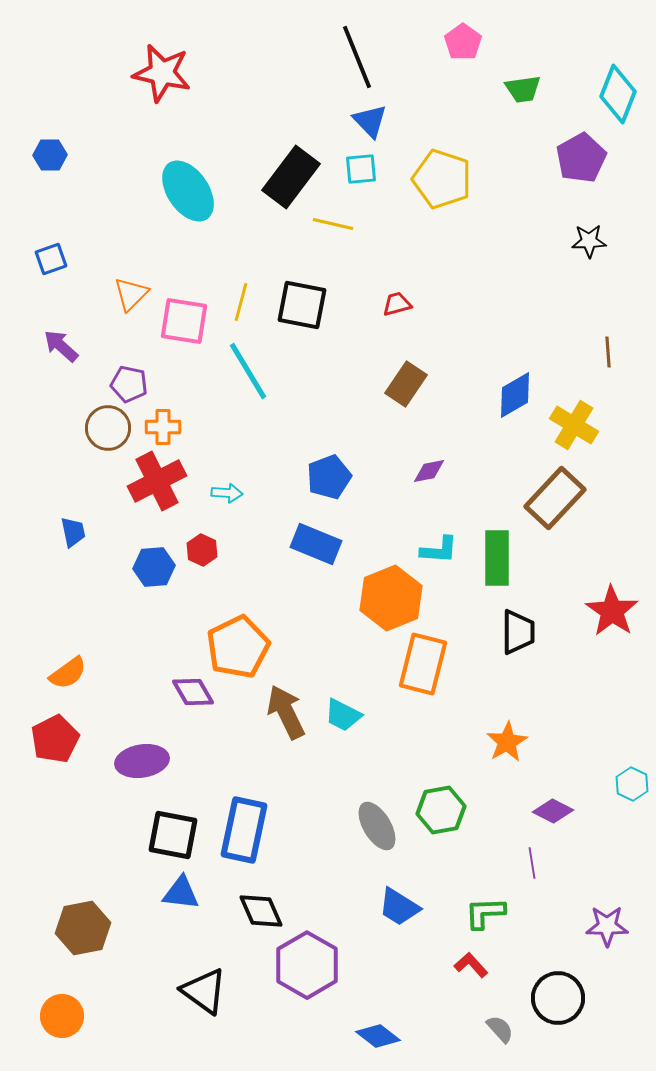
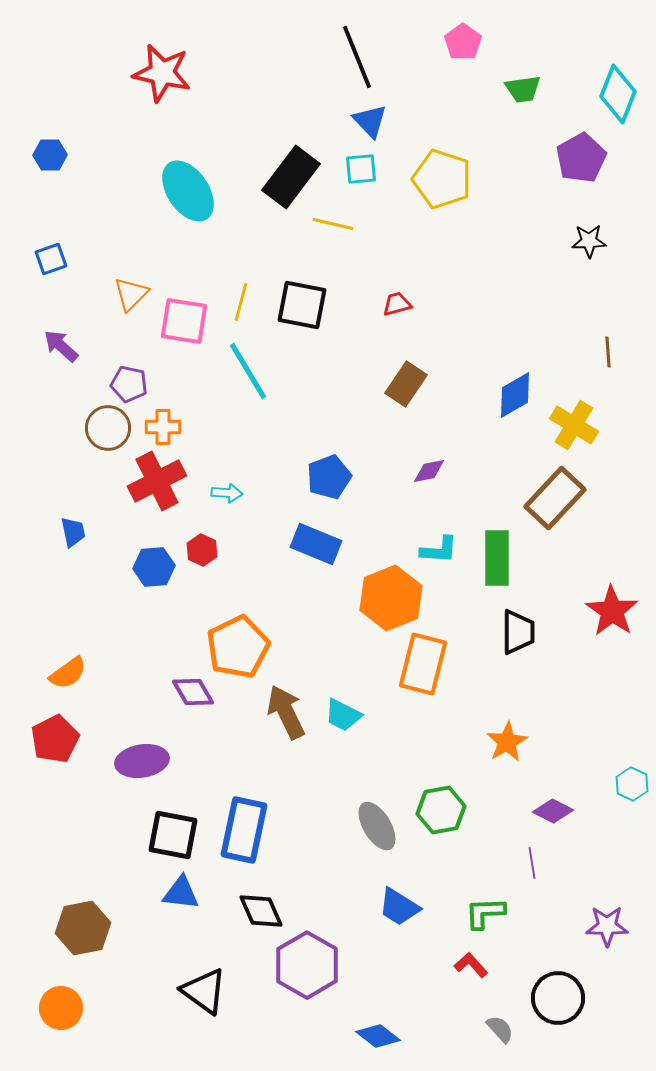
orange circle at (62, 1016): moved 1 px left, 8 px up
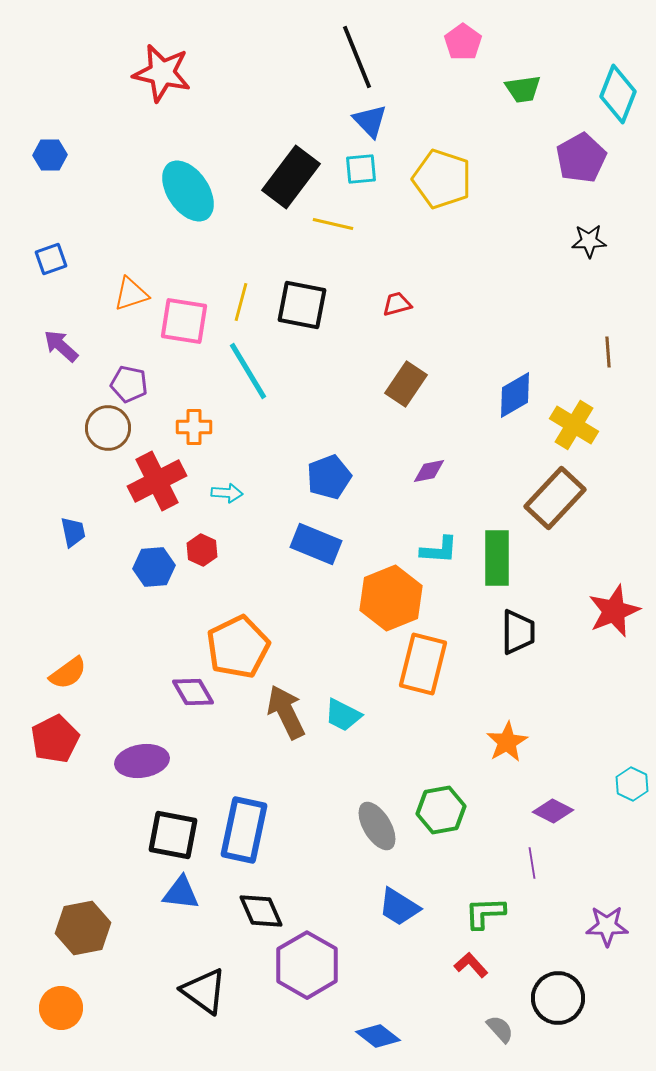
orange triangle at (131, 294): rotated 27 degrees clockwise
orange cross at (163, 427): moved 31 px right
red star at (612, 611): moved 2 px right; rotated 16 degrees clockwise
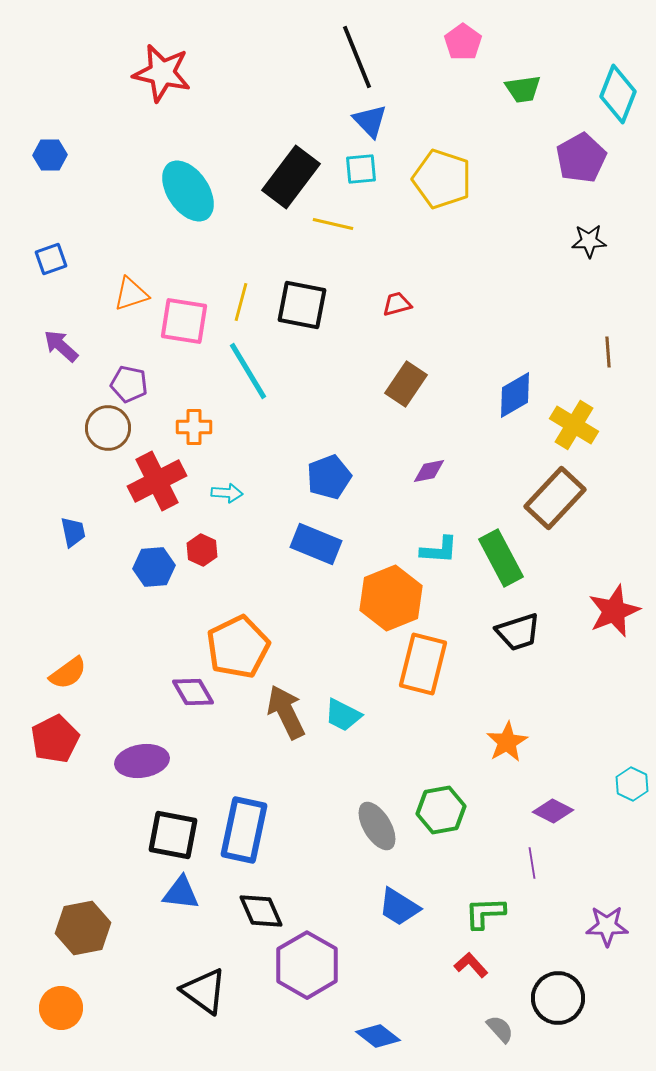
green rectangle at (497, 558): moved 4 px right; rotated 28 degrees counterclockwise
black trapezoid at (518, 632): rotated 72 degrees clockwise
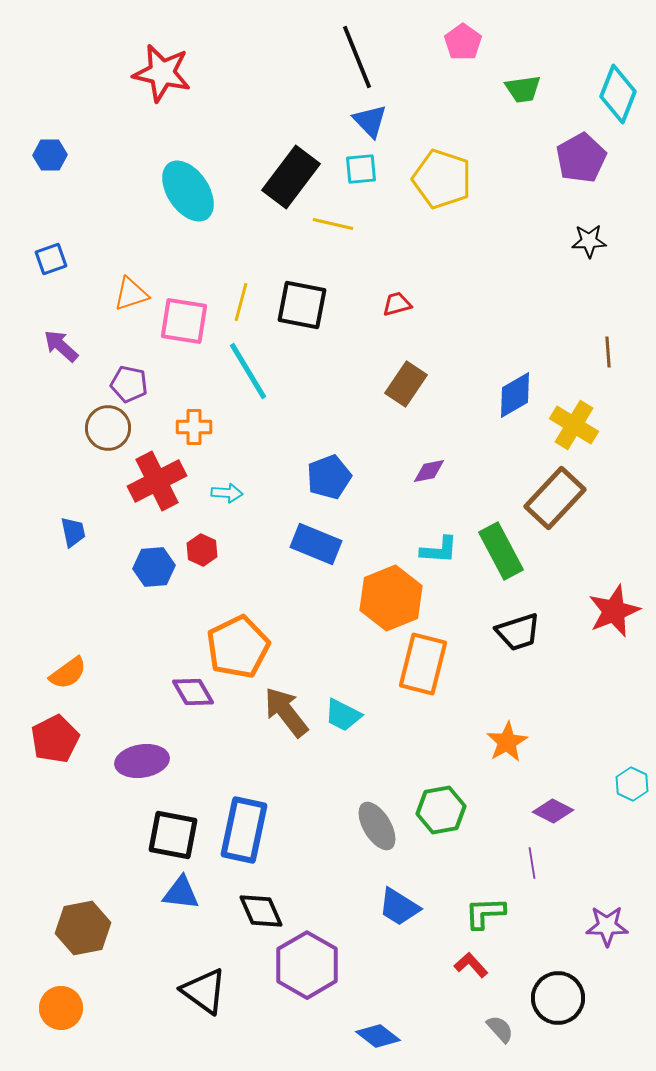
green rectangle at (501, 558): moved 7 px up
brown arrow at (286, 712): rotated 12 degrees counterclockwise
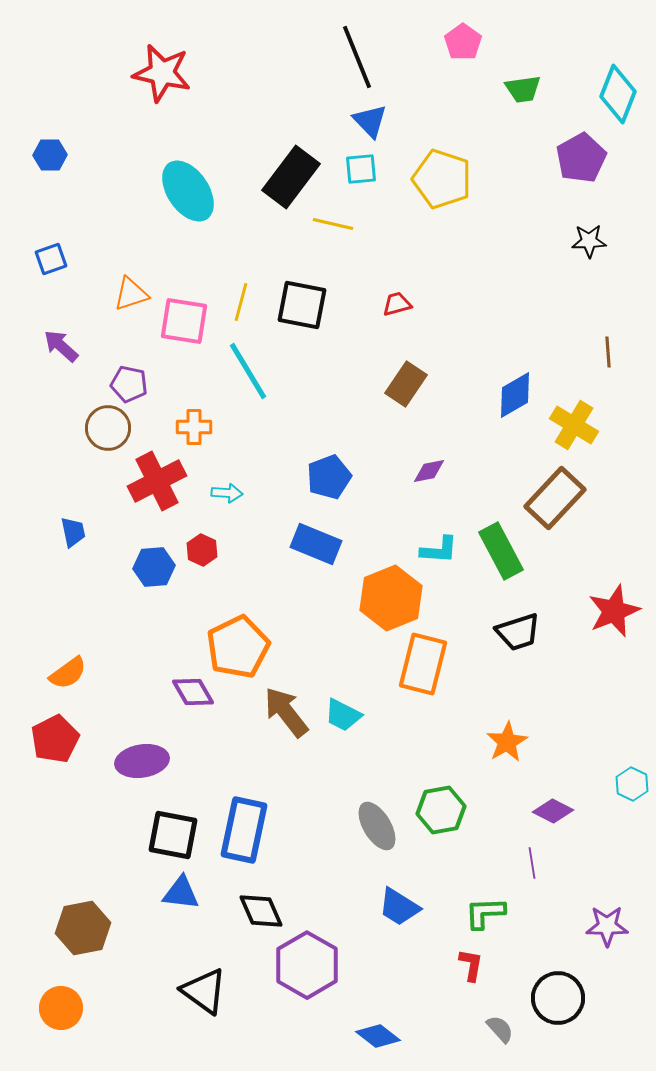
red L-shape at (471, 965): rotated 52 degrees clockwise
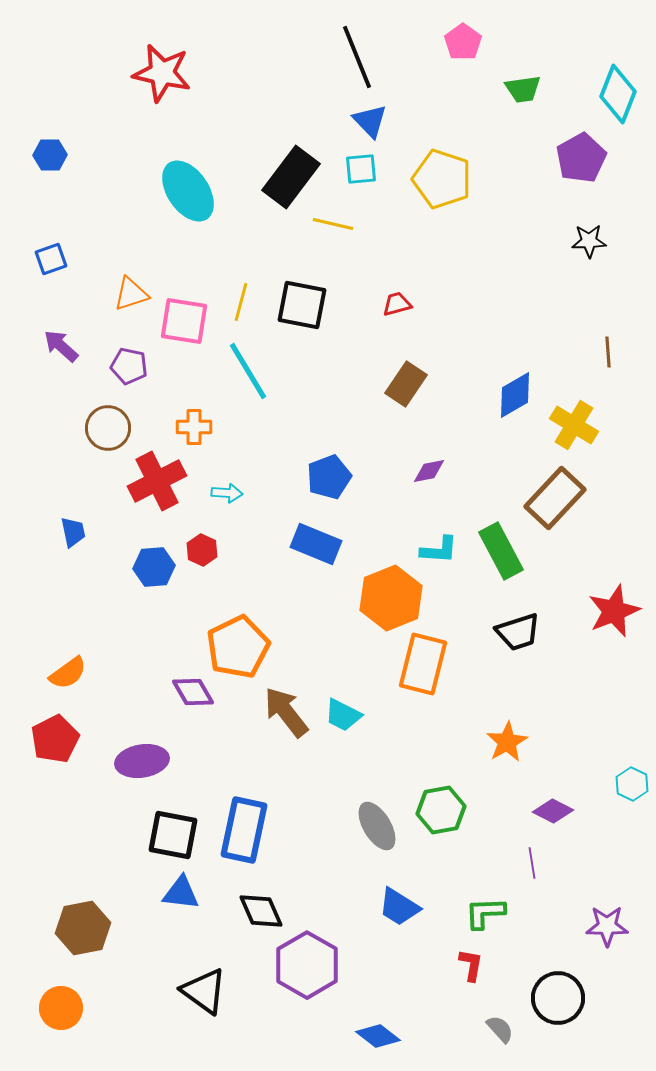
purple pentagon at (129, 384): moved 18 px up
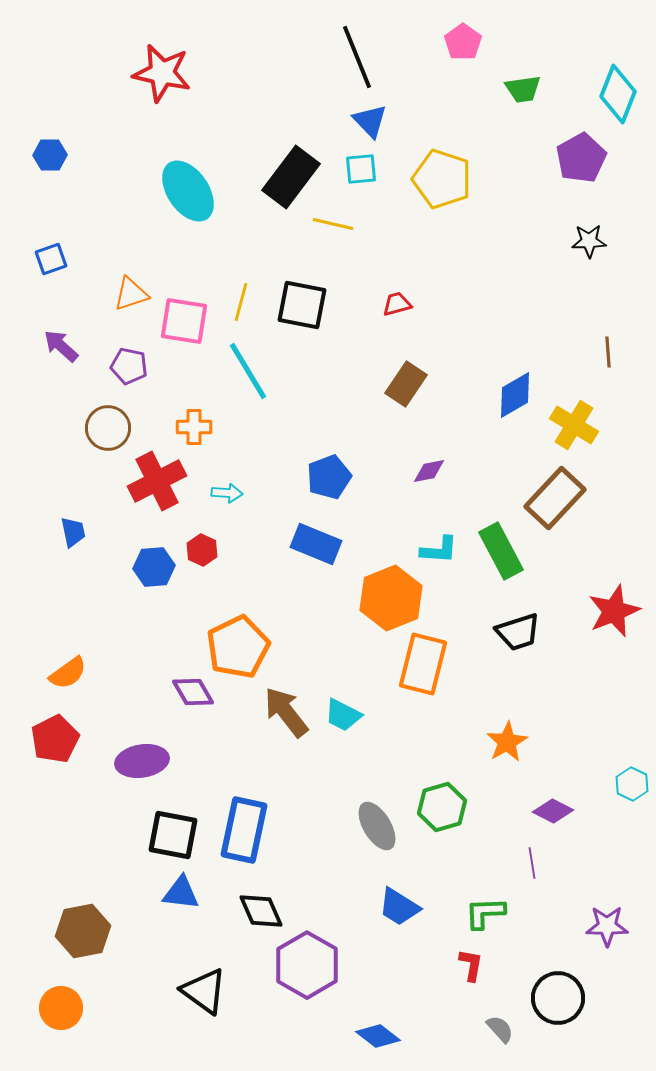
green hexagon at (441, 810): moved 1 px right, 3 px up; rotated 6 degrees counterclockwise
brown hexagon at (83, 928): moved 3 px down
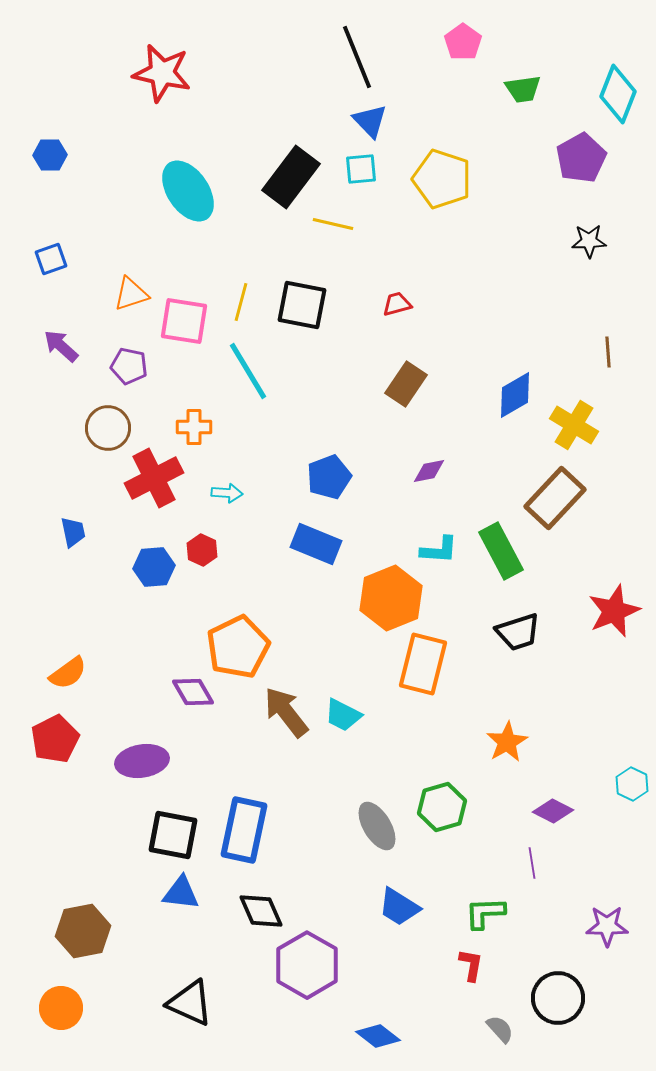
red cross at (157, 481): moved 3 px left, 3 px up
black triangle at (204, 991): moved 14 px left, 12 px down; rotated 12 degrees counterclockwise
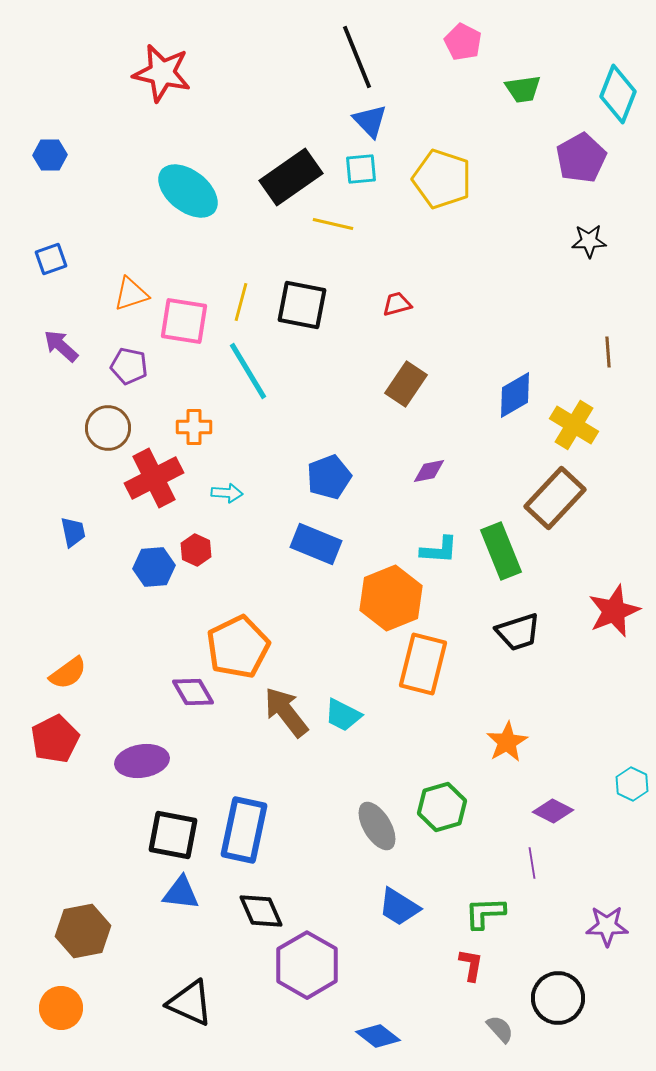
pink pentagon at (463, 42): rotated 9 degrees counterclockwise
black rectangle at (291, 177): rotated 18 degrees clockwise
cyan ellipse at (188, 191): rotated 18 degrees counterclockwise
red hexagon at (202, 550): moved 6 px left
green rectangle at (501, 551): rotated 6 degrees clockwise
